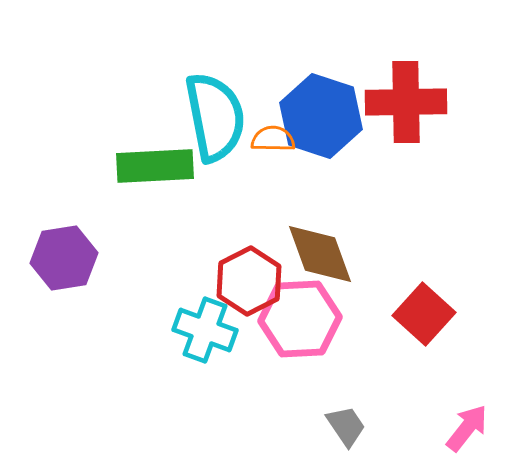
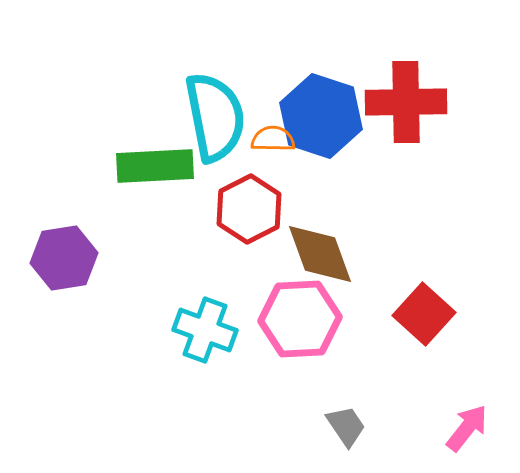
red hexagon: moved 72 px up
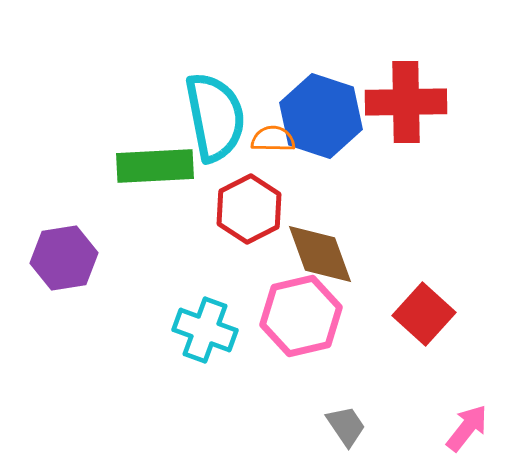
pink hexagon: moved 1 px right, 3 px up; rotated 10 degrees counterclockwise
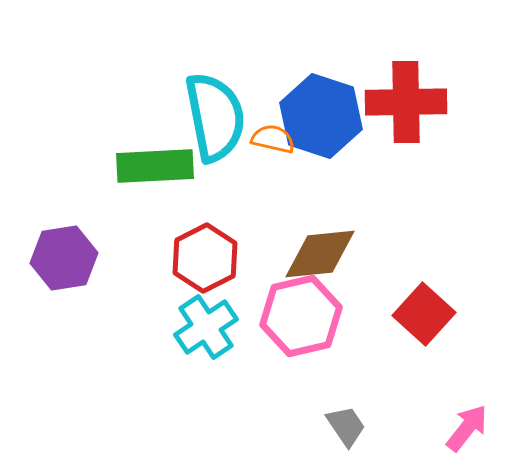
orange semicircle: rotated 12 degrees clockwise
red hexagon: moved 44 px left, 49 px down
brown diamond: rotated 76 degrees counterclockwise
cyan cross: moved 1 px right, 3 px up; rotated 36 degrees clockwise
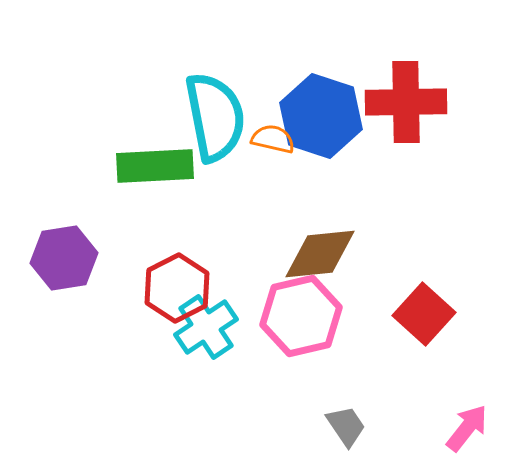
red hexagon: moved 28 px left, 30 px down
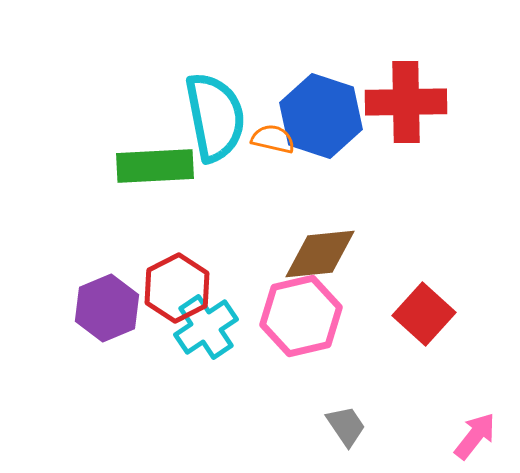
purple hexagon: moved 43 px right, 50 px down; rotated 14 degrees counterclockwise
pink arrow: moved 8 px right, 8 px down
